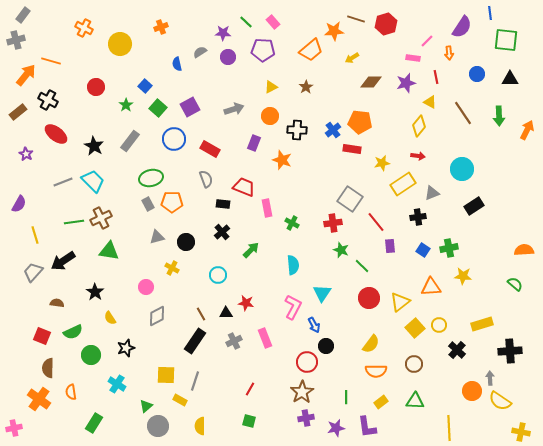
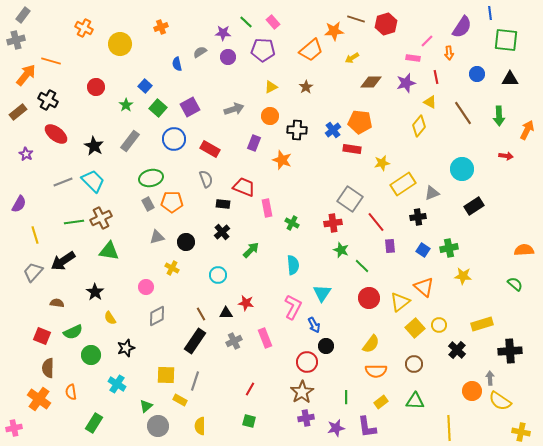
red arrow at (418, 156): moved 88 px right
orange triangle at (431, 287): moved 7 px left; rotated 45 degrees clockwise
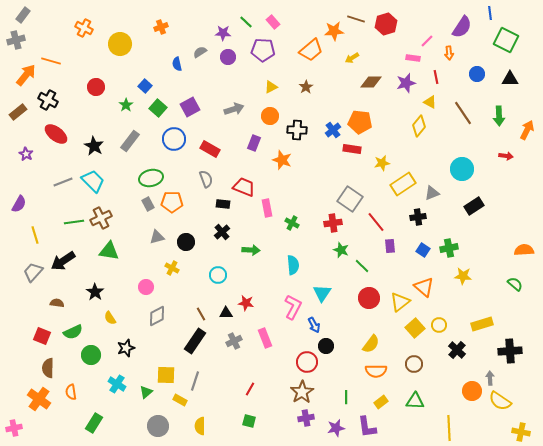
green square at (506, 40): rotated 20 degrees clockwise
green arrow at (251, 250): rotated 48 degrees clockwise
green triangle at (146, 406): moved 14 px up
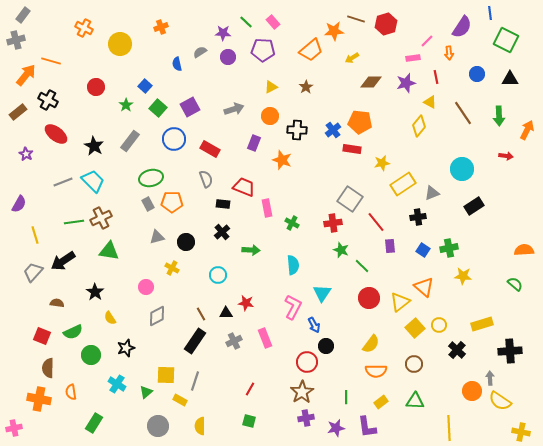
pink rectangle at (413, 58): rotated 16 degrees counterclockwise
orange cross at (39, 399): rotated 25 degrees counterclockwise
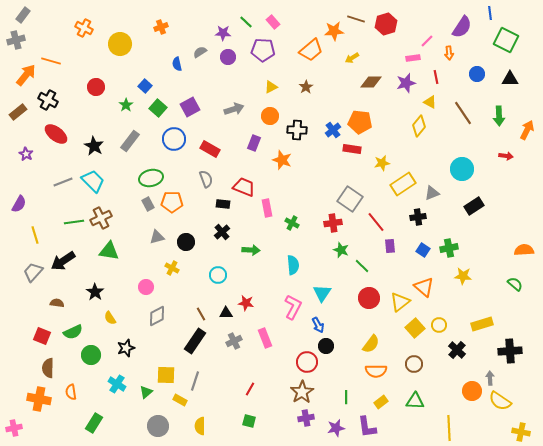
blue arrow at (314, 325): moved 4 px right
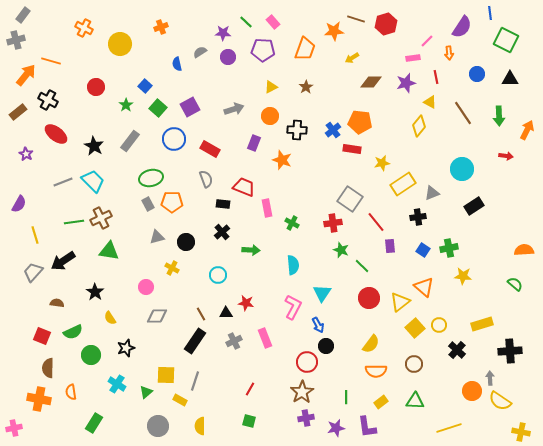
orange trapezoid at (311, 50): moved 6 px left, 1 px up; rotated 30 degrees counterclockwise
gray diamond at (157, 316): rotated 25 degrees clockwise
yellow line at (449, 428): rotated 75 degrees clockwise
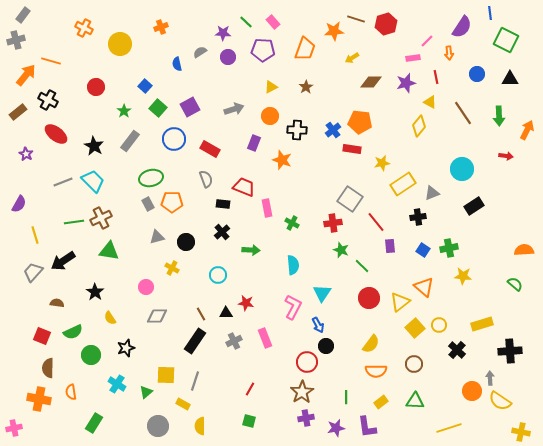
green star at (126, 105): moved 2 px left, 6 px down
yellow rectangle at (180, 400): moved 3 px right, 4 px down
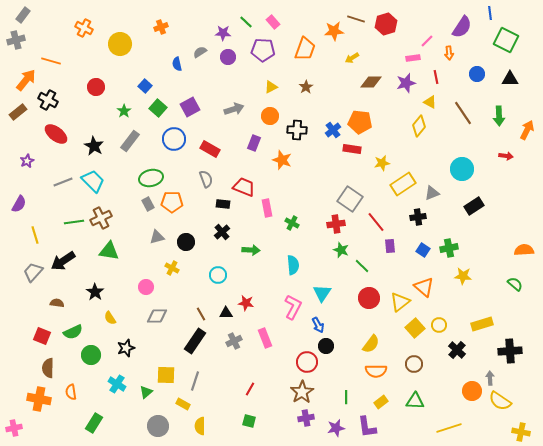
orange arrow at (26, 75): moved 5 px down
purple star at (26, 154): moved 1 px right, 7 px down; rotated 16 degrees clockwise
red cross at (333, 223): moved 3 px right, 1 px down
